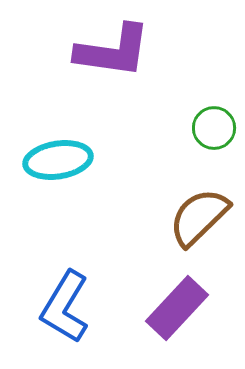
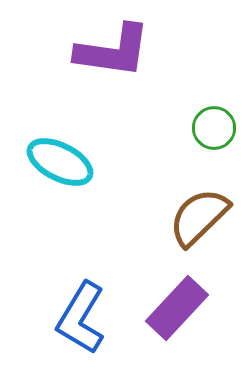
cyan ellipse: moved 2 px right, 2 px down; rotated 36 degrees clockwise
blue L-shape: moved 16 px right, 11 px down
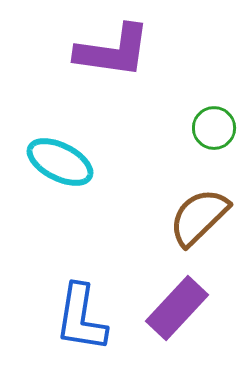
blue L-shape: rotated 22 degrees counterclockwise
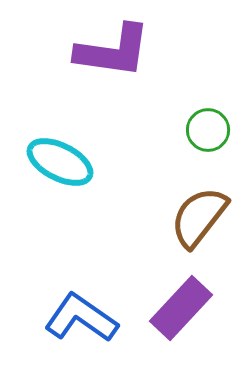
green circle: moved 6 px left, 2 px down
brown semicircle: rotated 8 degrees counterclockwise
purple rectangle: moved 4 px right
blue L-shape: rotated 116 degrees clockwise
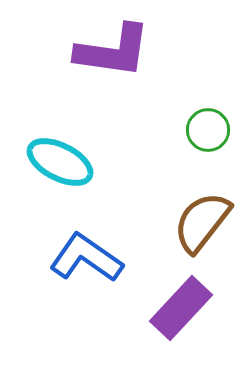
brown semicircle: moved 3 px right, 5 px down
blue L-shape: moved 5 px right, 60 px up
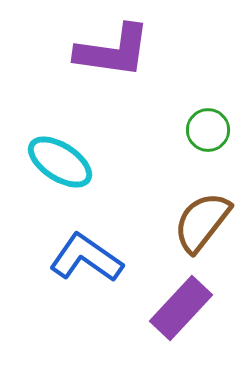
cyan ellipse: rotated 6 degrees clockwise
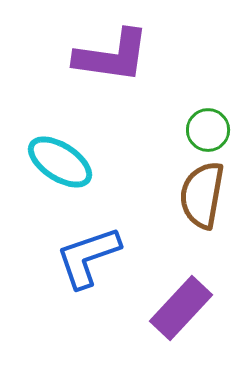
purple L-shape: moved 1 px left, 5 px down
brown semicircle: moved 27 px up; rotated 28 degrees counterclockwise
blue L-shape: moved 2 px right, 1 px up; rotated 54 degrees counterclockwise
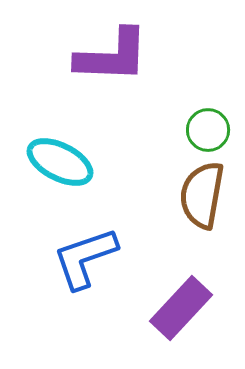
purple L-shape: rotated 6 degrees counterclockwise
cyan ellipse: rotated 6 degrees counterclockwise
blue L-shape: moved 3 px left, 1 px down
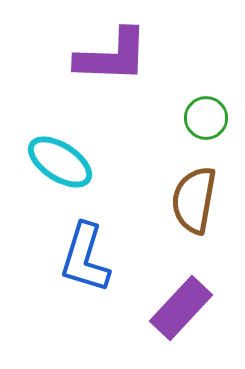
green circle: moved 2 px left, 12 px up
cyan ellipse: rotated 6 degrees clockwise
brown semicircle: moved 8 px left, 5 px down
blue L-shape: rotated 54 degrees counterclockwise
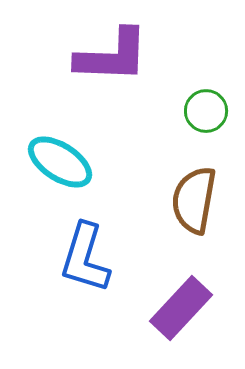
green circle: moved 7 px up
